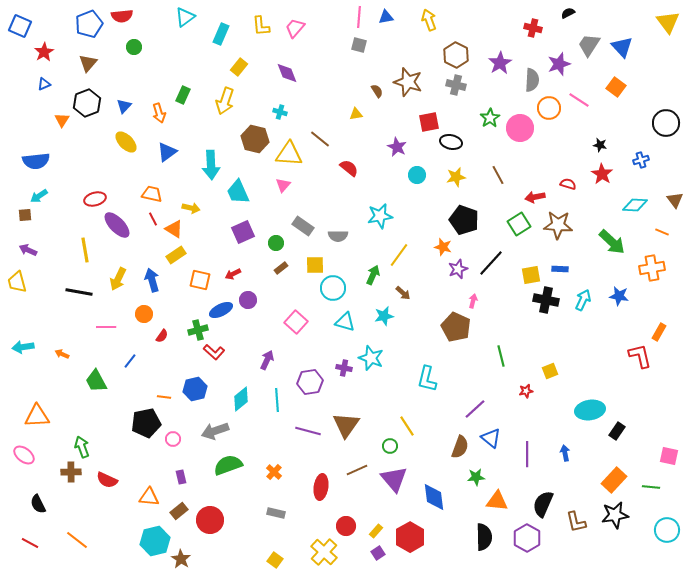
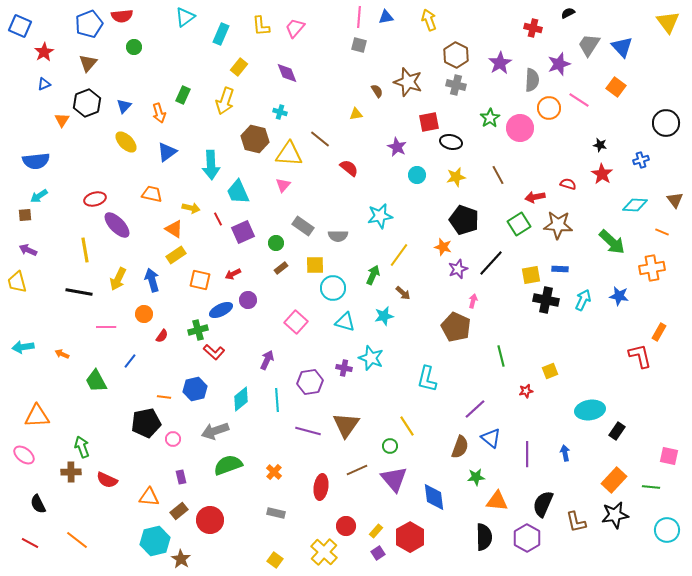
red line at (153, 219): moved 65 px right
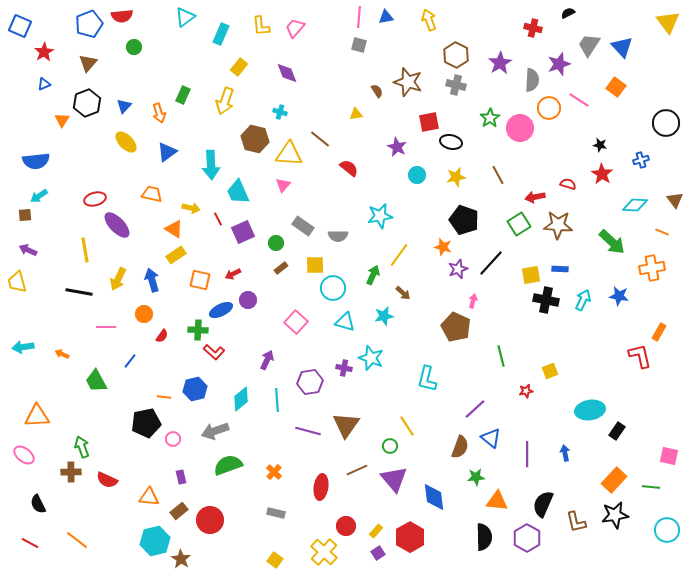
green cross at (198, 330): rotated 18 degrees clockwise
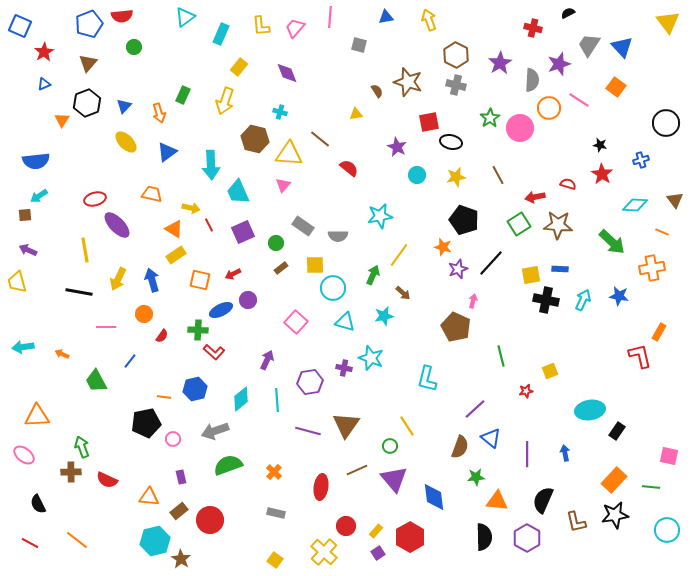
pink line at (359, 17): moved 29 px left
red line at (218, 219): moved 9 px left, 6 px down
black semicircle at (543, 504): moved 4 px up
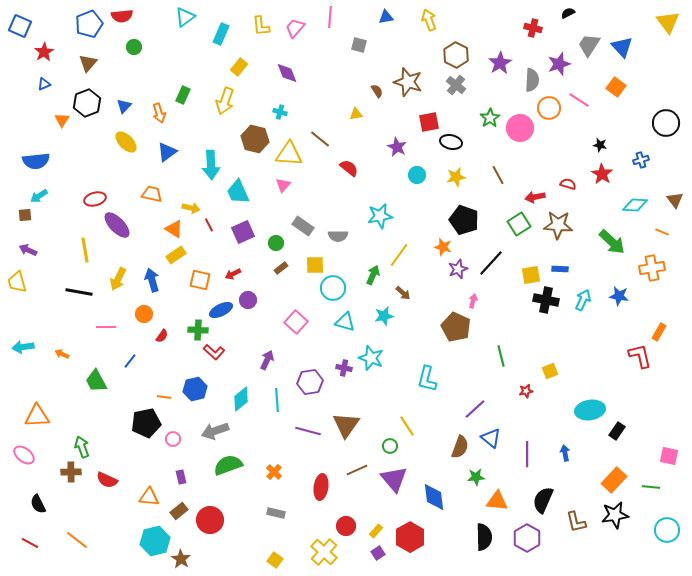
gray cross at (456, 85): rotated 24 degrees clockwise
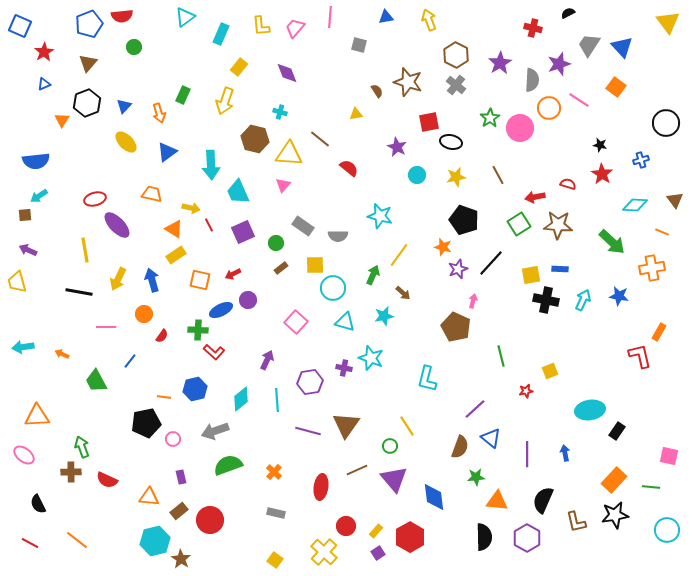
cyan star at (380, 216): rotated 25 degrees clockwise
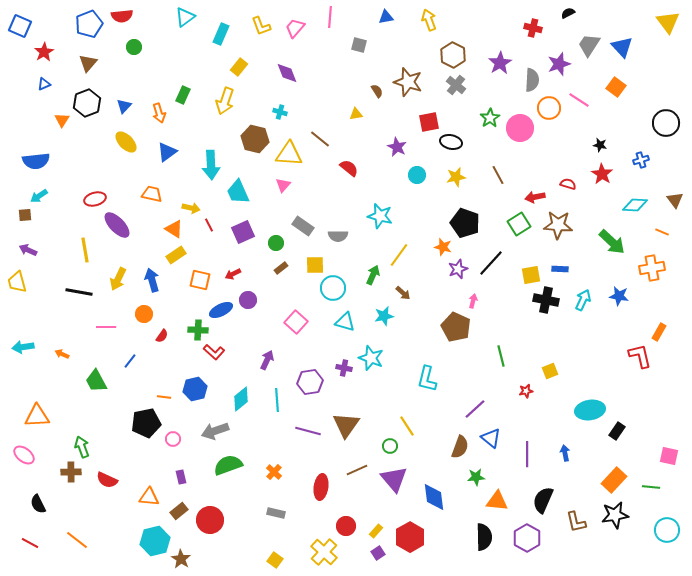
yellow L-shape at (261, 26): rotated 15 degrees counterclockwise
brown hexagon at (456, 55): moved 3 px left
black pentagon at (464, 220): moved 1 px right, 3 px down
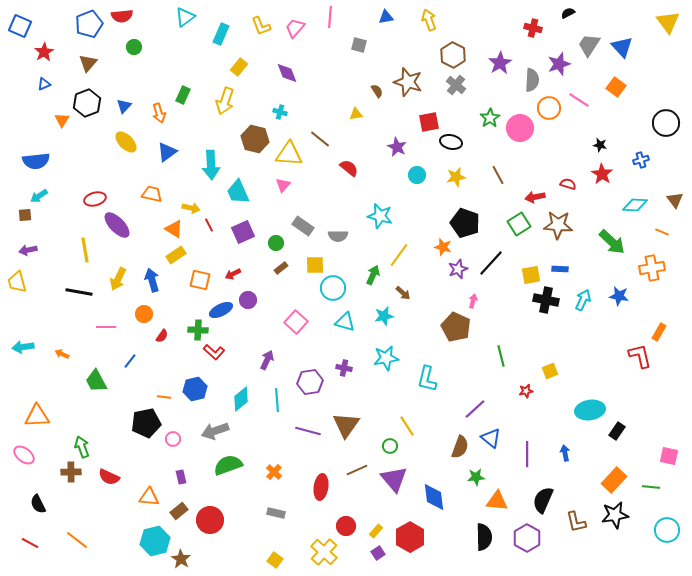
purple arrow at (28, 250): rotated 36 degrees counterclockwise
cyan star at (371, 358): moved 15 px right; rotated 30 degrees counterclockwise
red semicircle at (107, 480): moved 2 px right, 3 px up
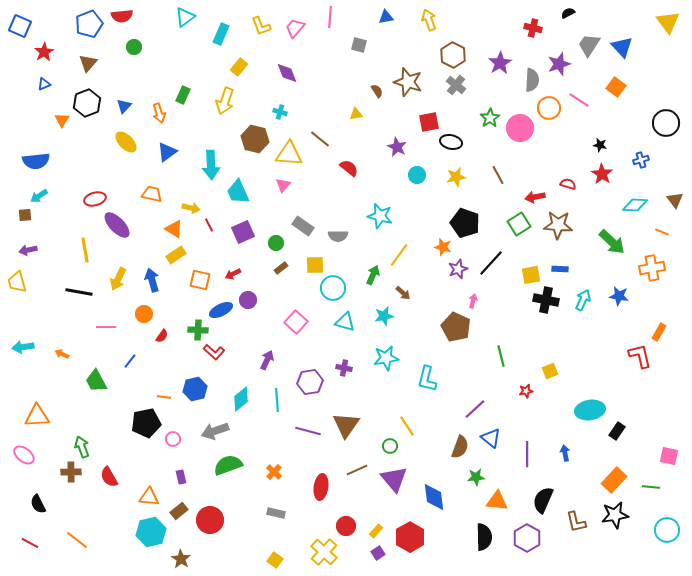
red semicircle at (109, 477): rotated 35 degrees clockwise
cyan hexagon at (155, 541): moved 4 px left, 9 px up
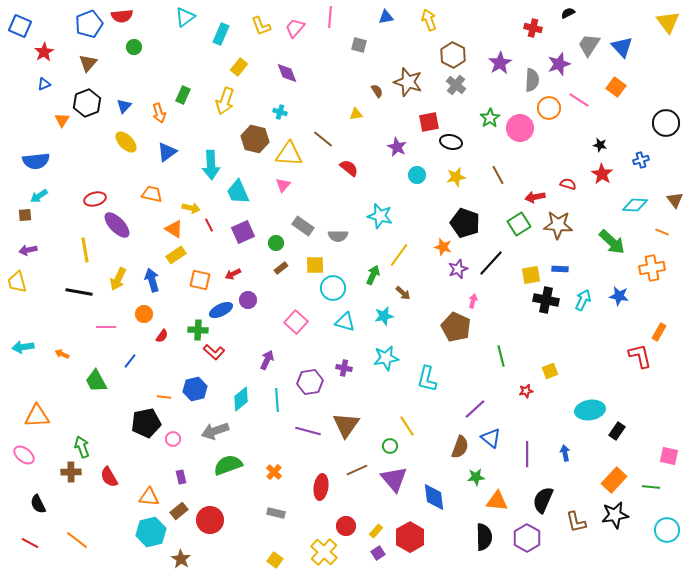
brown line at (320, 139): moved 3 px right
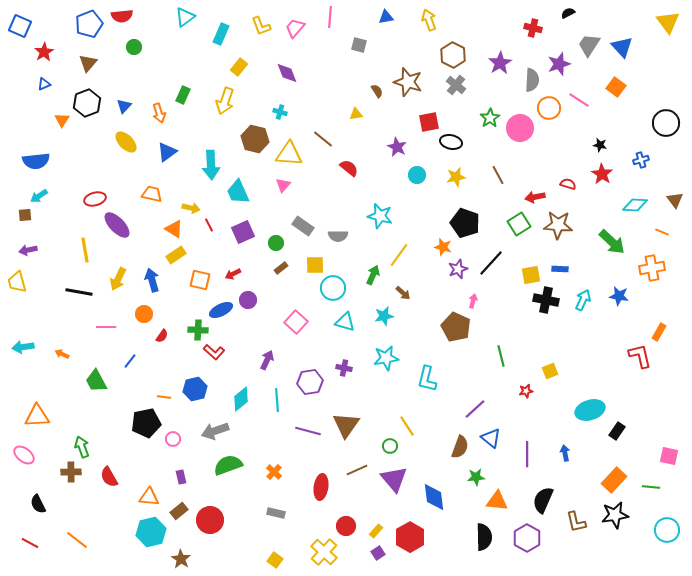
cyan ellipse at (590, 410): rotated 8 degrees counterclockwise
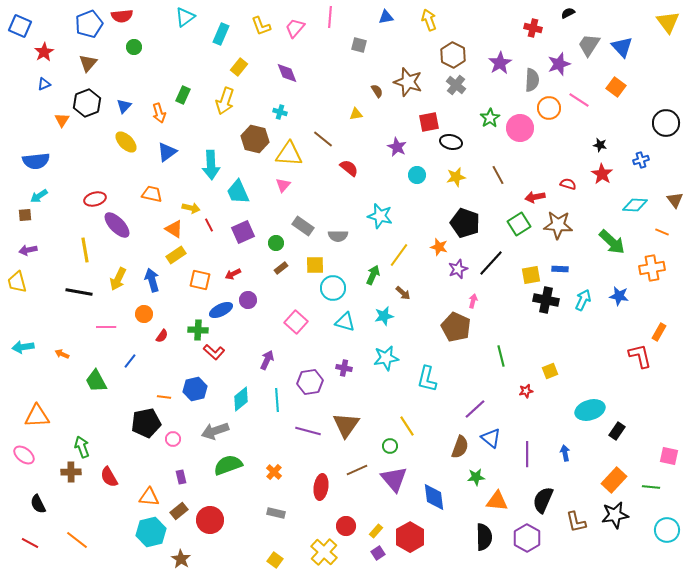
orange star at (443, 247): moved 4 px left
